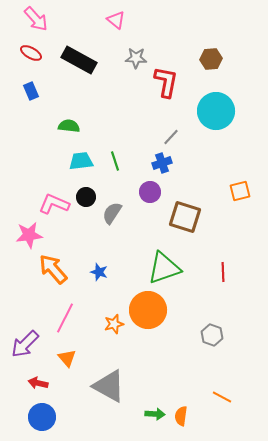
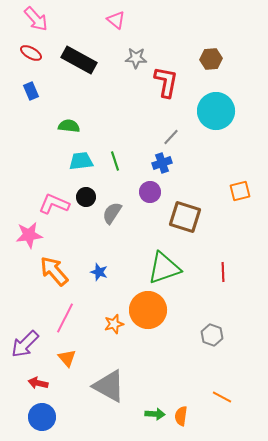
orange arrow: moved 1 px right, 2 px down
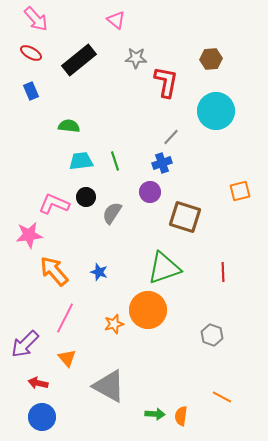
black rectangle: rotated 68 degrees counterclockwise
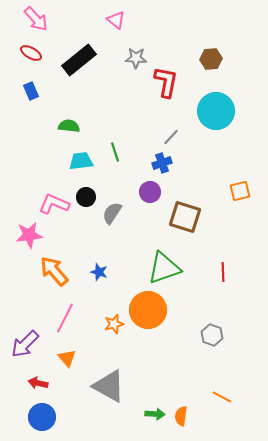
green line: moved 9 px up
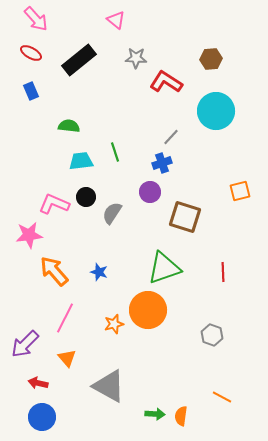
red L-shape: rotated 68 degrees counterclockwise
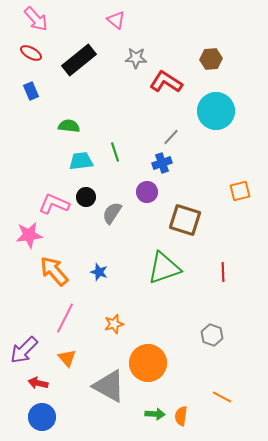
purple circle: moved 3 px left
brown square: moved 3 px down
orange circle: moved 53 px down
purple arrow: moved 1 px left, 6 px down
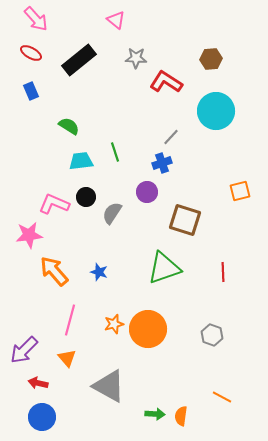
green semicircle: rotated 25 degrees clockwise
pink line: moved 5 px right, 2 px down; rotated 12 degrees counterclockwise
orange circle: moved 34 px up
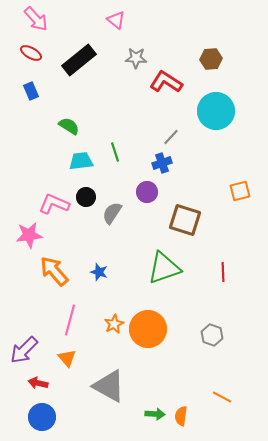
orange star: rotated 12 degrees counterclockwise
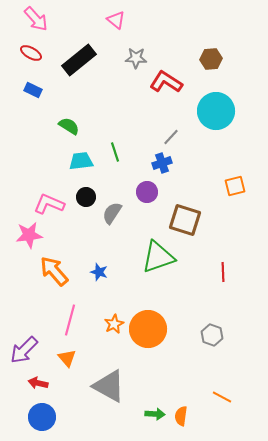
blue rectangle: moved 2 px right, 1 px up; rotated 42 degrees counterclockwise
orange square: moved 5 px left, 5 px up
pink L-shape: moved 5 px left
green triangle: moved 6 px left, 11 px up
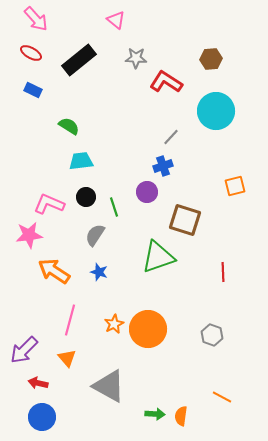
green line: moved 1 px left, 55 px down
blue cross: moved 1 px right, 3 px down
gray semicircle: moved 17 px left, 22 px down
orange arrow: rotated 16 degrees counterclockwise
